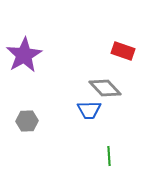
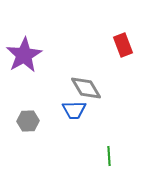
red rectangle: moved 6 px up; rotated 50 degrees clockwise
gray diamond: moved 19 px left; rotated 12 degrees clockwise
blue trapezoid: moved 15 px left
gray hexagon: moved 1 px right
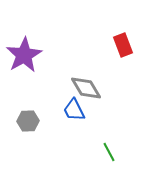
blue trapezoid: rotated 65 degrees clockwise
green line: moved 4 px up; rotated 24 degrees counterclockwise
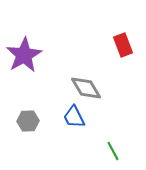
blue trapezoid: moved 7 px down
green line: moved 4 px right, 1 px up
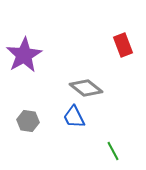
gray diamond: rotated 20 degrees counterclockwise
gray hexagon: rotated 10 degrees clockwise
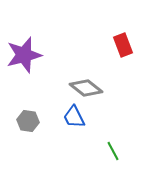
purple star: rotated 15 degrees clockwise
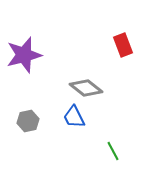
gray hexagon: rotated 20 degrees counterclockwise
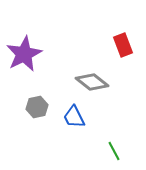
purple star: moved 1 px up; rotated 12 degrees counterclockwise
gray diamond: moved 6 px right, 6 px up
gray hexagon: moved 9 px right, 14 px up
green line: moved 1 px right
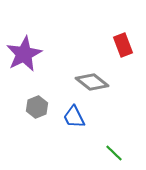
gray hexagon: rotated 10 degrees counterclockwise
green line: moved 2 px down; rotated 18 degrees counterclockwise
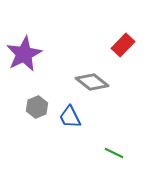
red rectangle: rotated 65 degrees clockwise
blue trapezoid: moved 4 px left
green line: rotated 18 degrees counterclockwise
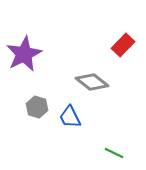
gray hexagon: rotated 20 degrees counterclockwise
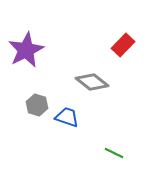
purple star: moved 2 px right, 4 px up
gray hexagon: moved 2 px up
blue trapezoid: moved 3 px left; rotated 135 degrees clockwise
